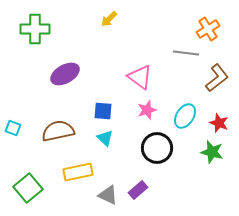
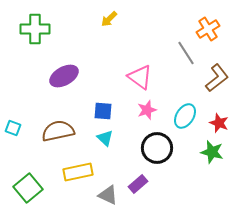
gray line: rotated 50 degrees clockwise
purple ellipse: moved 1 px left, 2 px down
purple rectangle: moved 6 px up
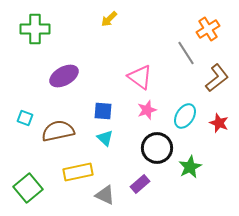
cyan square: moved 12 px right, 10 px up
green star: moved 22 px left, 15 px down; rotated 30 degrees clockwise
purple rectangle: moved 2 px right
gray triangle: moved 3 px left
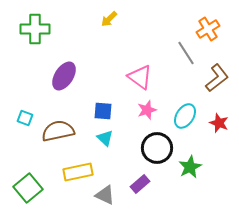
purple ellipse: rotated 28 degrees counterclockwise
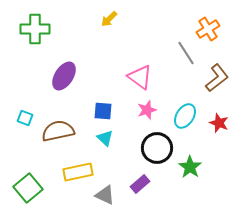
green star: rotated 10 degrees counterclockwise
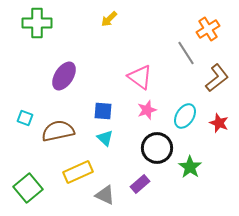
green cross: moved 2 px right, 6 px up
yellow rectangle: rotated 12 degrees counterclockwise
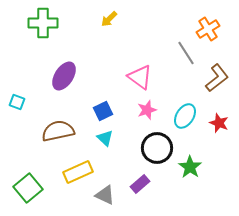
green cross: moved 6 px right
blue square: rotated 30 degrees counterclockwise
cyan square: moved 8 px left, 16 px up
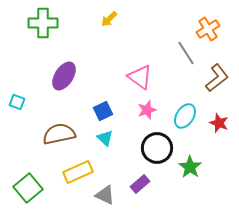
brown semicircle: moved 1 px right, 3 px down
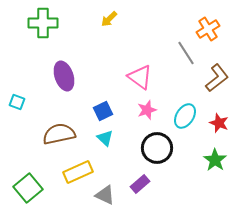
purple ellipse: rotated 52 degrees counterclockwise
green star: moved 25 px right, 7 px up
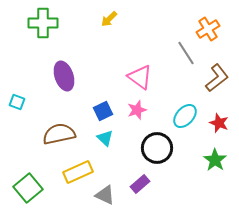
pink star: moved 10 px left
cyan ellipse: rotated 10 degrees clockwise
